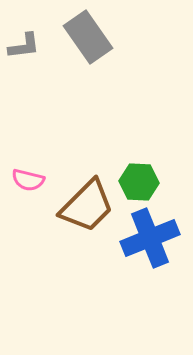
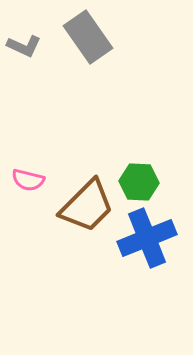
gray L-shape: rotated 32 degrees clockwise
blue cross: moved 3 px left
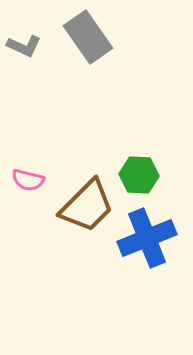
green hexagon: moved 7 px up
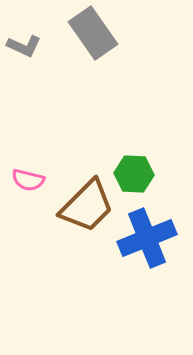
gray rectangle: moved 5 px right, 4 px up
green hexagon: moved 5 px left, 1 px up
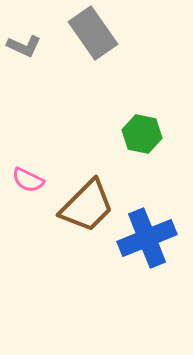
green hexagon: moved 8 px right, 40 px up; rotated 9 degrees clockwise
pink semicircle: rotated 12 degrees clockwise
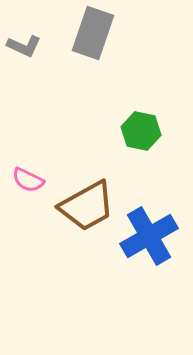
gray rectangle: rotated 54 degrees clockwise
green hexagon: moved 1 px left, 3 px up
brown trapezoid: rotated 16 degrees clockwise
blue cross: moved 2 px right, 2 px up; rotated 8 degrees counterclockwise
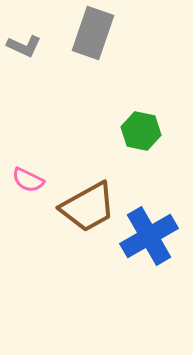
brown trapezoid: moved 1 px right, 1 px down
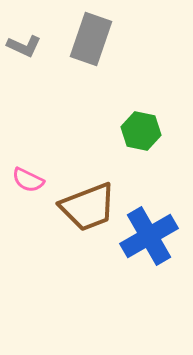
gray rectangle: moved 2 px left, 6 px down
brown trapezoid: rotated 8 degrees clockwise
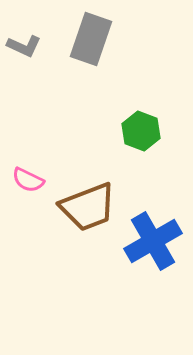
green hexagon: rotated 9 degrees clockwise
blue cross: moved 4 px right, 5 px down
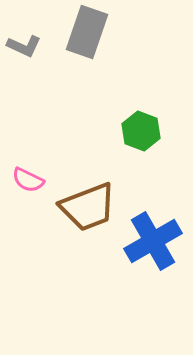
gray rectangle: moved 4 px left, 7 px up
